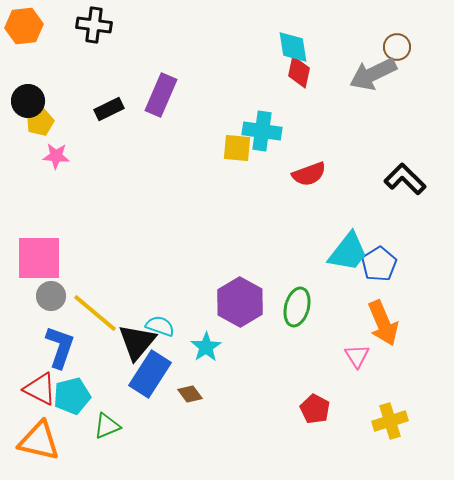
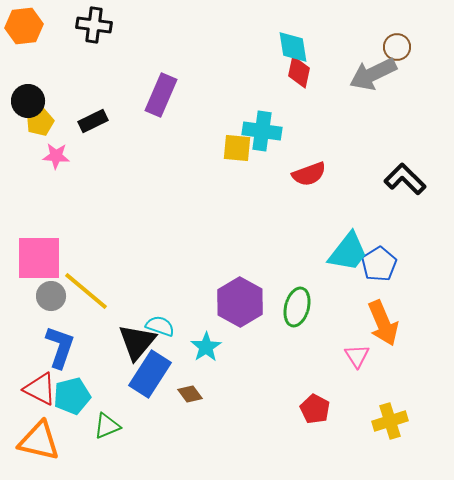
black rectangle: moved 16 px left, 12 px down
yellow line: moved 9 px left, 22 px up
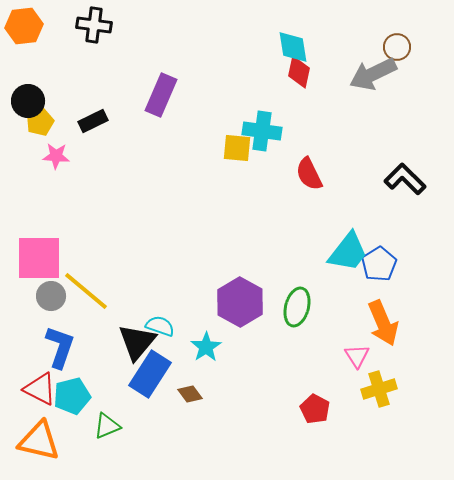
red semicircle: rotated 84 degrees clockwise
yellow cross: moved 11 px left, 32 px up
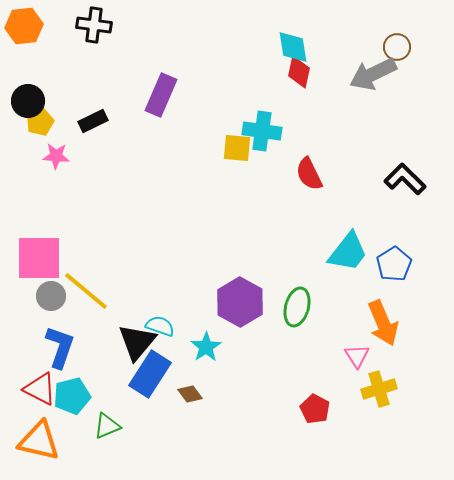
blue pentagon: moved 15 px right
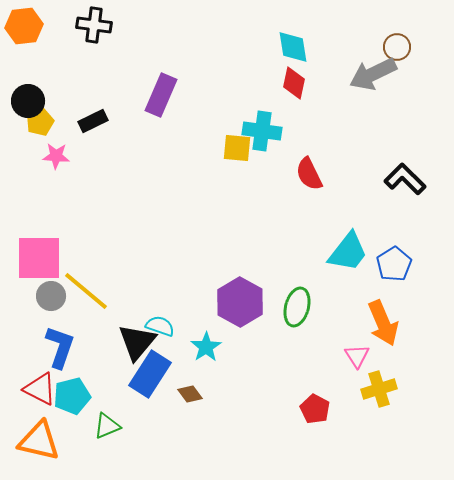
red diamond: moved 5 px left, 11 px down
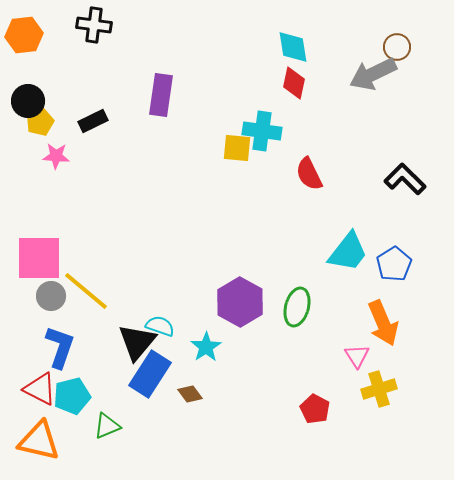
orange hexagon: moved 9 px down
purple rectangle: rotated 15 degrees counterclockwise
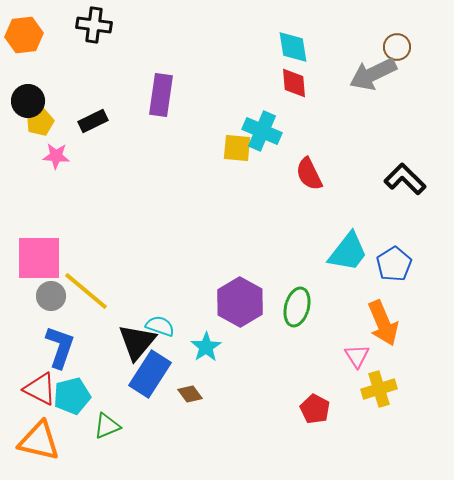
red diamond: rotated 16 degrees counterclockwise
cyan cross: rotated 15 degrees clockwise
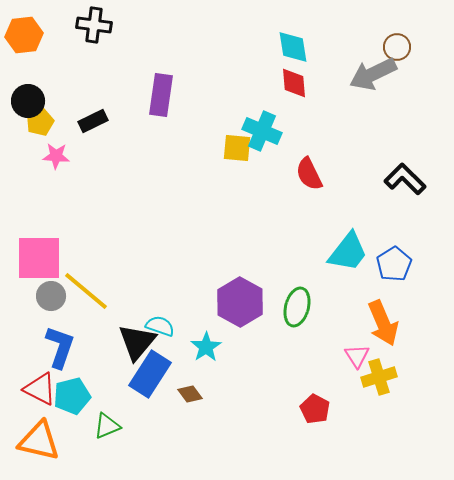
yellow cross: moved 12 px up
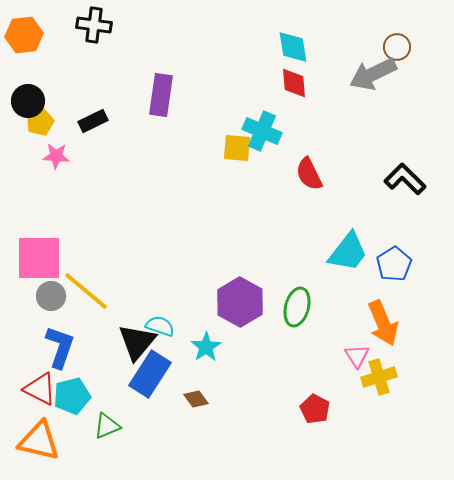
brown diamond: moved 6 px right, 5 px down
